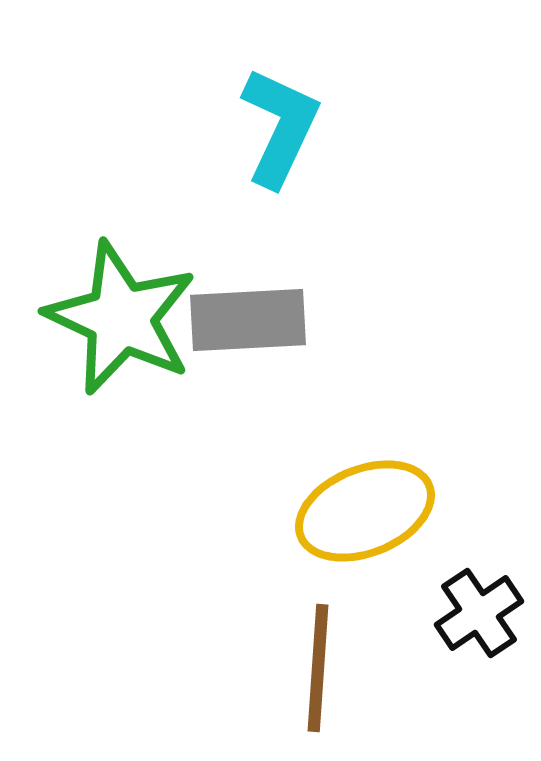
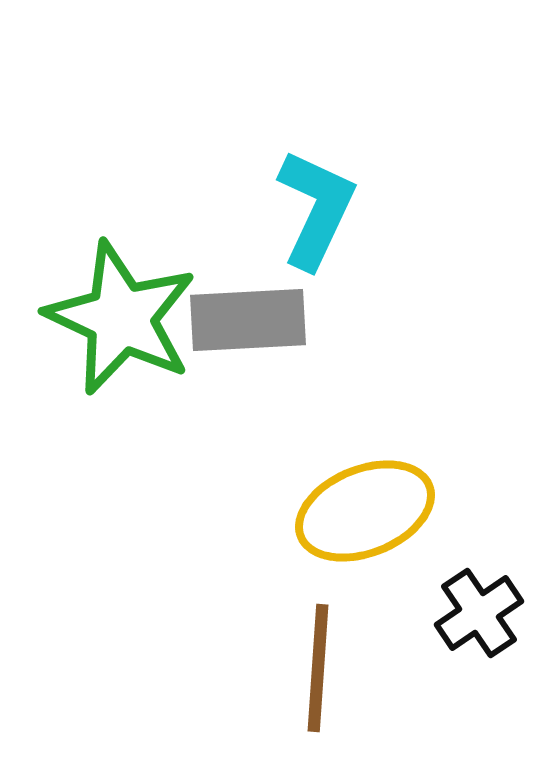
cyan L-shape: moved 36 px right, 82 px down
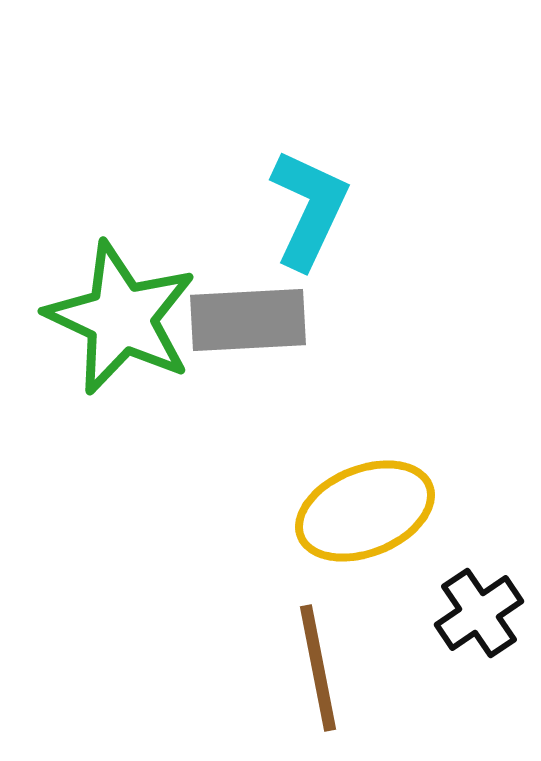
cyan L-shape: moved 7 px left
brown line: rotated 15 degrees counterclockwise
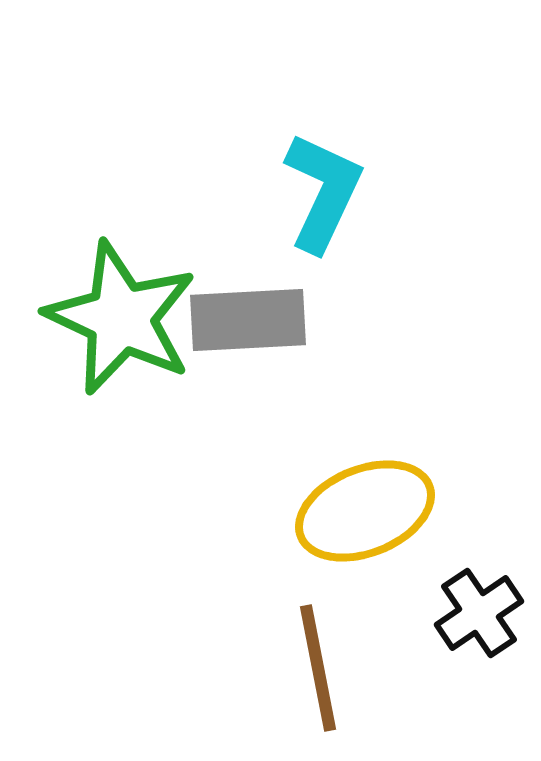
cyan L-shape: moved 14 px right, 17 px up
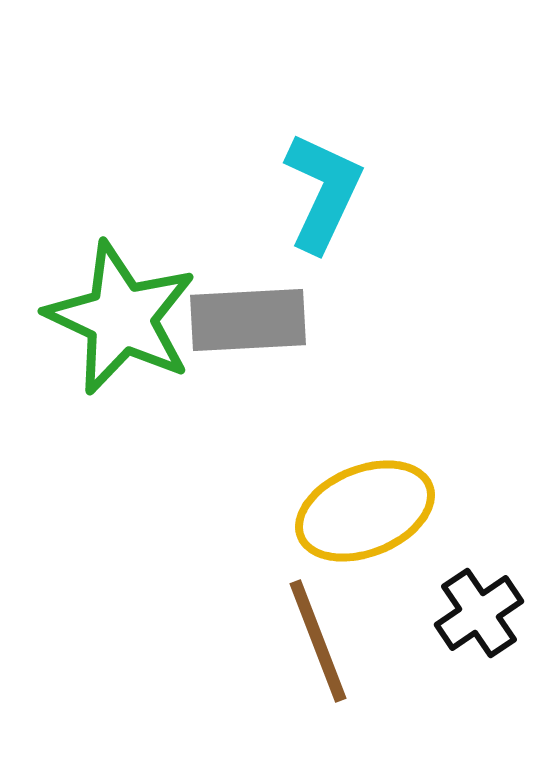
brown line: moved 27 px up; rotated 10 degrees counterclockwise
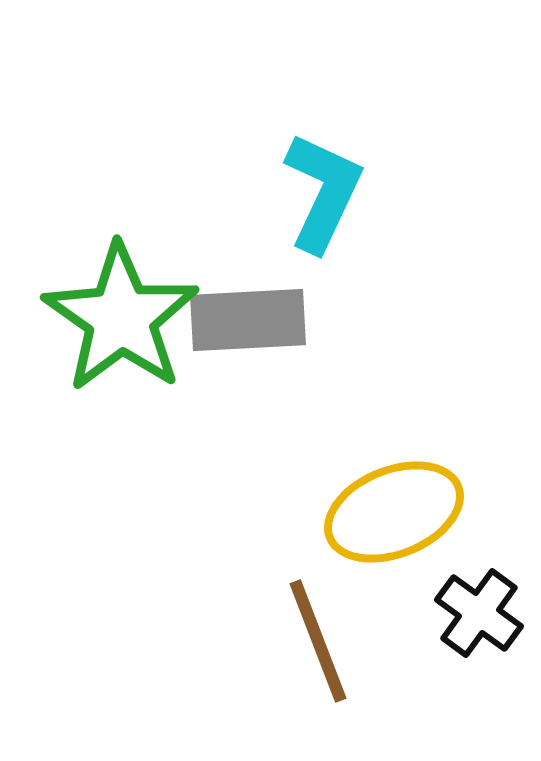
green star: rotated 10 degrees clockwise
yellow ellipse: moved 29 px right, 1 px down
black cross: rotated 20 degrees counterclockwise
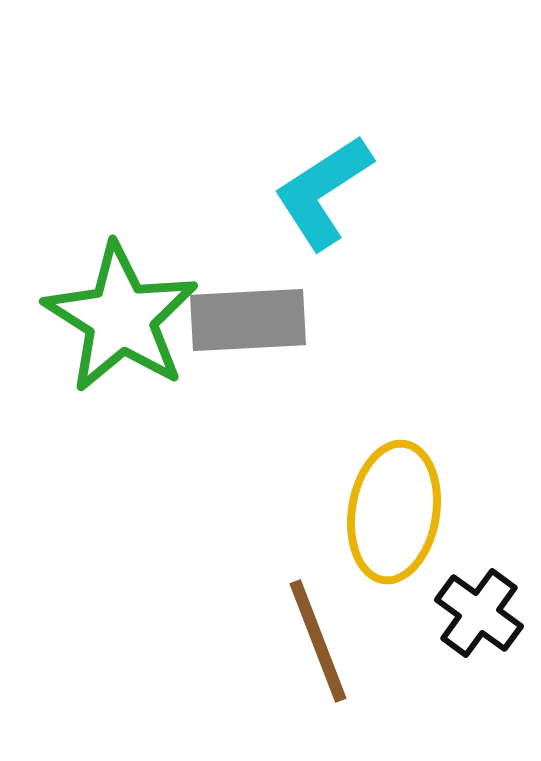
cyan L-shape: rotated 148 degrees counterclockwise
green star: rotated 3 degrees counterclockwise
yellow ellipse: rotated 59 degrees counterclockwise
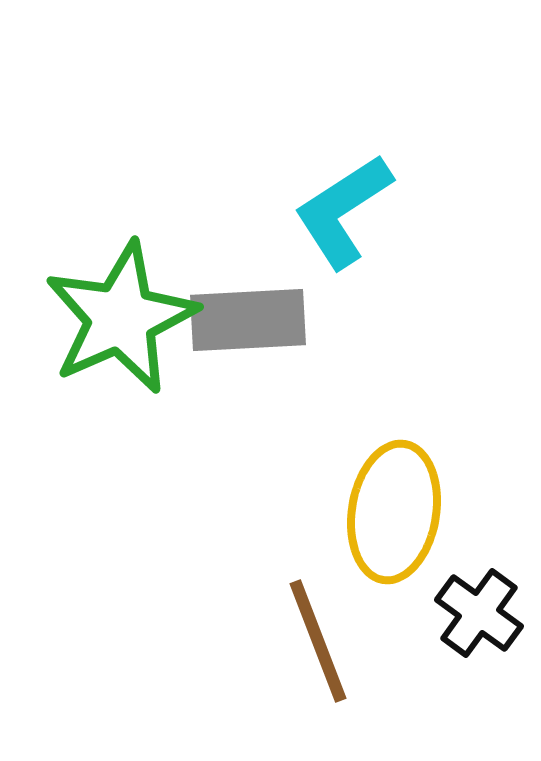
cyan L-shape: moved 20 px right, 19 px down
green star: rotated 16 degrees clockwise
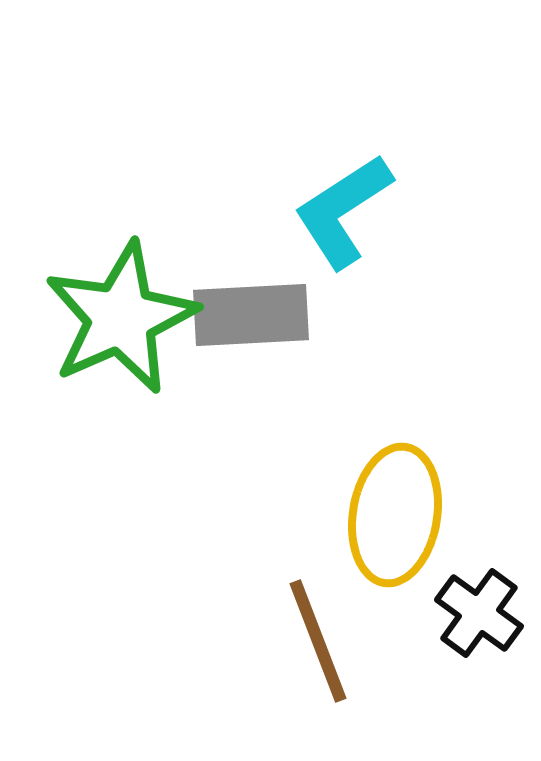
gray rectangle: moved 3 px right, 5 px up
yellow ellipse: moved 1 px right, 3 px down
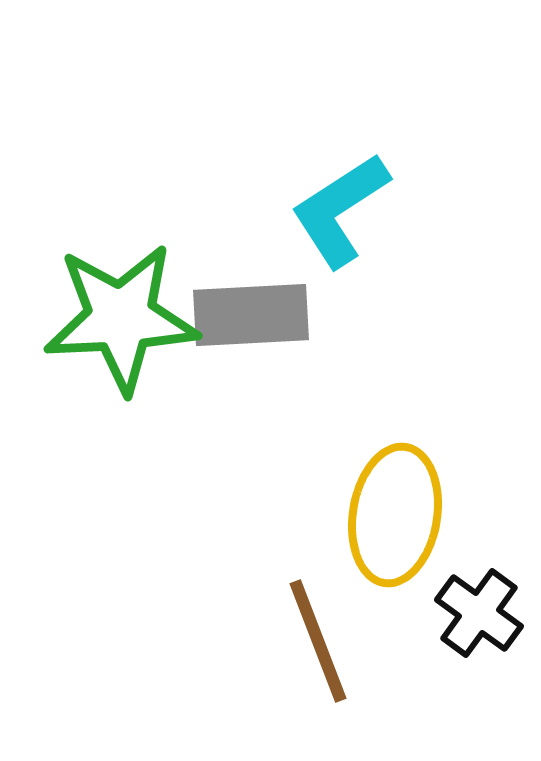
cyan L-shape: moved 3 px left, 1 px up
green star: rotated 21 degrees clockwise
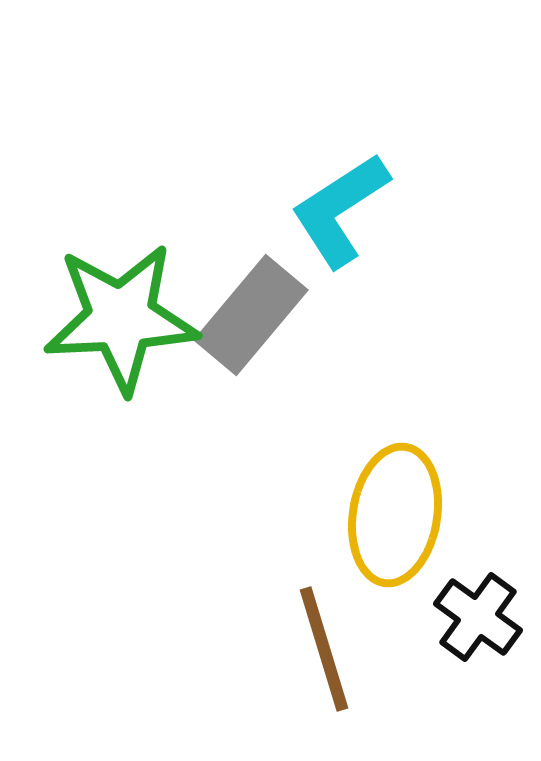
gray rectangle: rotated 47 degrees counterclockwise
black cross: moved 1 px left, 4 px down
brown line: moved 6 px right, 8 px down; rotated 4 degrees clockwise
